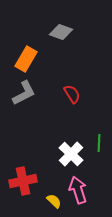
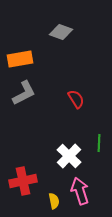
orange rectangle: moved 6 px left; rotated 50 degrees clockwise
red semicircle: moved 4 px right, 5 px down
white cross: moved 2 px left, 2 px down
pink arrow: moved 2 px right, 1 px down
yellow semicircle: rotated 35 degrees clockwise
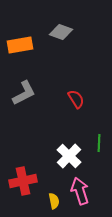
orange rectangle: moved 14 px up
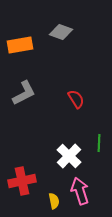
red cross: moved 1 px left
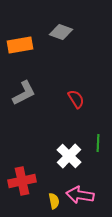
green line: moved 1 px left
pink arrow: moved 4 px down; rotated 64 degrees counterclockwise
